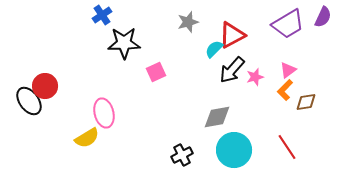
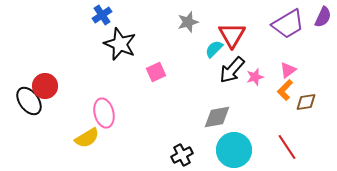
red triangle: rotated 32 degrees counterclockwise
black star: moved 4 px left, 1 px down; rotated 24 degrees clockwise
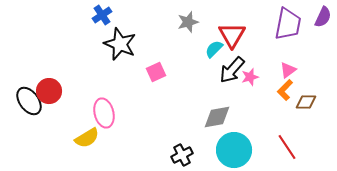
purple trapezoid: rotated 48 degrees counterclockwise
pink star: moved 5 px left
red circle: moved 4 px right, 5 px down
brown diamond: rotated 10 degrees clockwise
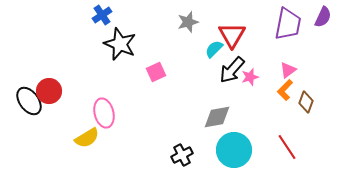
brown diamond: rotated 70 degrees counterclockwise
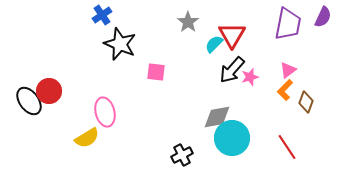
gray star: rotated 20 degrees counterclockwise
cyan semicircle: moved 5 px up
pink square: rotated 30 degrees clockwise
pink ellipse: moved 1 px right, 1 px up
cyan circle: moved 2 px left, 12 px up
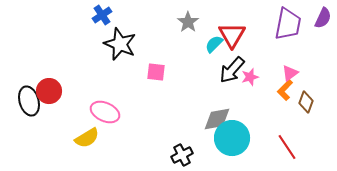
purple semicircle: moved 1 px down
pink triangle: moved 2 px right, 3 px down
black ellipse: rotated 20 degrees clockwise
pink ellipse: rotated 52 degrees counterclockwise
gray diamond: moved 2 px down
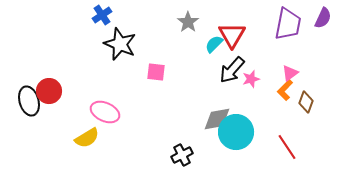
pink star: moved 1 px right, 2 px down
cyan circle: moved 4 px right, 6 px up
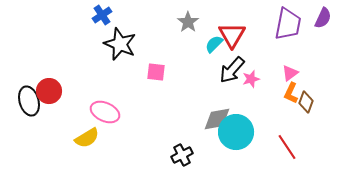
orange L-shape: moved 6 px right, 3 px down; rotated 20 degrees counterclockwise
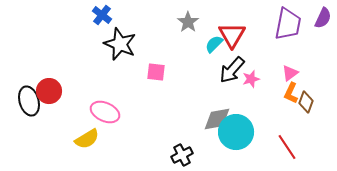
blue cross: rotated 18 degrees counterclockwise
yellow semicircle: moved 1 px down
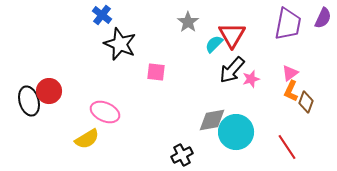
orange L-shape: moved 2 px up
gray diamond: moved 5 px left, 1 px down
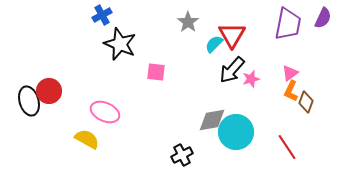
blue cross: rotated 24 degrees clockwise
yellow semicircle: rotated 120 degrees counterclockwise
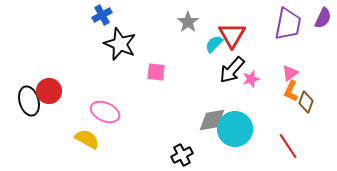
cyan circle: moved 1 px left, 3 px up
red line: moved 1 px right, 1 px up
